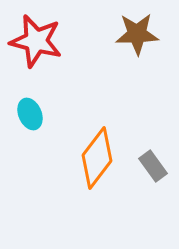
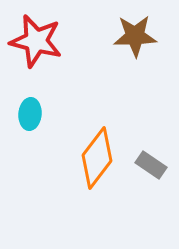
brown star: moved 2 px left, 2 px down
cyan ellipse: rotated 28 degrees clockwise
gray rectangle: moved 2 px left, 1 px up; rotated 20 degrees counterclockwise
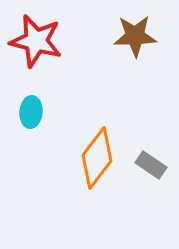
cyan ellipse: moved 1 px right, 2 px up
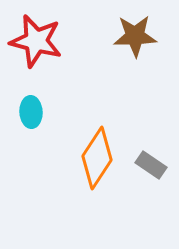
cyan ellipse: rotated 8 degrees counterclockwise
orange diamond: rotated 4 degrees counterclockwise
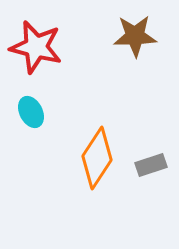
red star: moved 6 px down
cyan ellipse: rotated 24 degrees counterclockwise
gray rectangle: rotated 52 degrees counterclockwise
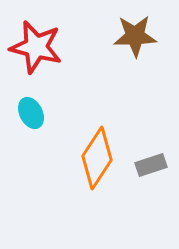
cyan ellipse: moved 1 px down
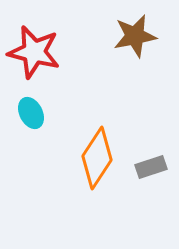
brown star: rotated 9 degrees counterclockwise
red star: moved 2 px left, 5 px down
gray rectangle: moved 2 px down
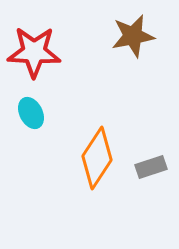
brown star: moved 2 px left
red star: rotated 12 degrees counterclockwise
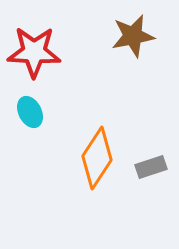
cyan ellipse: moved 1 px left, 1 px up
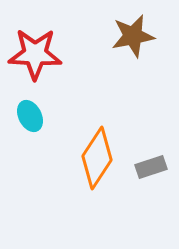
red star: moved 1 px right, 2 px down
cyan ellipse: moved 4 px down
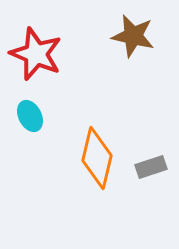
brown star: rotated 24 degrees clockwise
red star: moved 1 px right; rotated 20 degrees clockwise
orange diamond: rotated 20 degrees counterclockwise
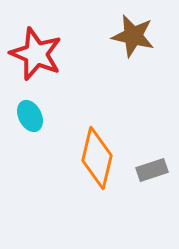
gray rectangle: moved 1 px right, 3 px down
